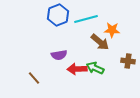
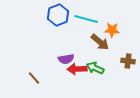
cyan line: rotated 30 degrees clockwise
purple semicircle: moved 7 px right, 4 px down
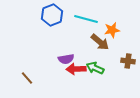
blue hexagon: moved 6 px left
orange star: rotated 14 degrees counterclockwise
red arrow: moved 1 px left
brown line: moved 7 px left
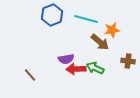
brown line: moved 3 px right, 3 px up
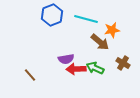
brown cross: moved 5 px left, 2 px down; rotated 24 degrees clockwise
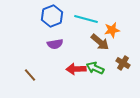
blue hexagon: moved 1 px down
purple semicircle: moved 11 px left, 15 px up
